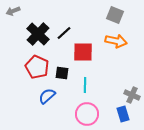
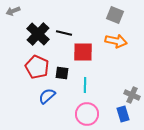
black line: rotated 56 degrees clockwise
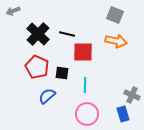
black line: moved 3 px right, 1 px down
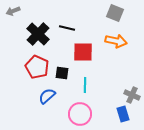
gray square: moved 2 px up
black line: moved 6 px up
pink circle: moved 7 px left
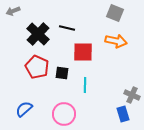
blue semicircle: moved 23 px left, 13 px down
pink circle: moved 16 px left
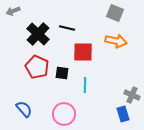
blue semicircle: rotated 90 degrees clockwise
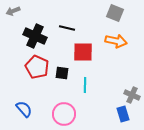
black cross: moved 3 px left, 2 px down; rotated 20 degrees counterclockwise
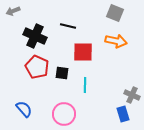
black line: moved 1 px right, 2 px up
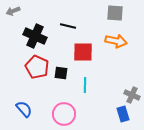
gray square: rotated 18 degrees counterclockwise
black square: moved 1 px left
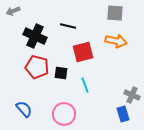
red square: rotated 15 degrees counterclockwise
red pentagon: rotated 10 degrees counterclockwise
cyan line: rotated 21 degrees counterclockwise
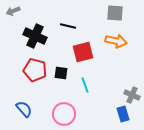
red pentagon: moved 2 px left, 3 px down
